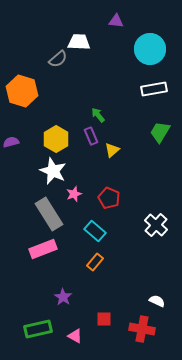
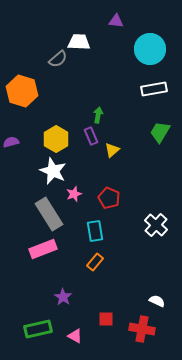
green arrow: rotated 49 degrees clockwise
cyan rectangle: rotated 40 degrees clockwise
red square: moved 2 px right
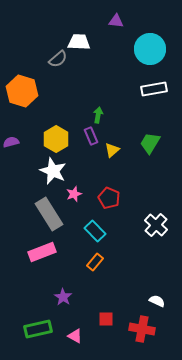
green trapezoid: moved 10 px left, 11 px down
cyan rectangle: rotated 35 degrees counterclockwise
pink rectangle: moved 1 px left, 3 px down
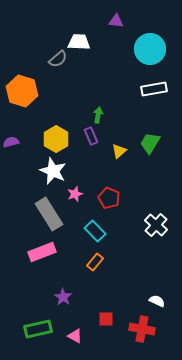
yellow triangle: moved 7 px right, 1 px down
pink star: moved 1 px right
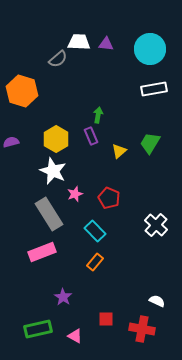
purple triangle: moved 10 px left, 23 px down
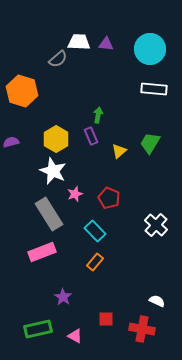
white rectangle: rotated 15 degrees clockwise
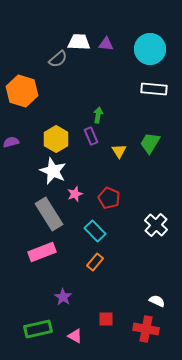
yellow triangle: rotated 21 degrees counterclockwise
red cross: moved 4 px right
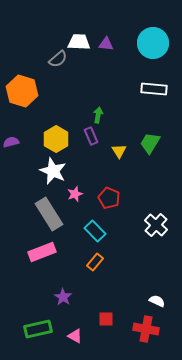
cyan circle: moved 3 px right, 6 px up
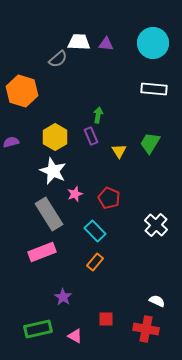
yellow hexagon: moved 1 px left, 2 px up
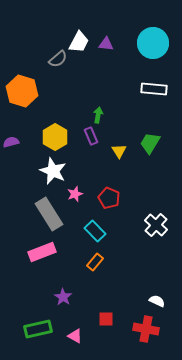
white trapezoid: rotated 115 degrees clockwise
